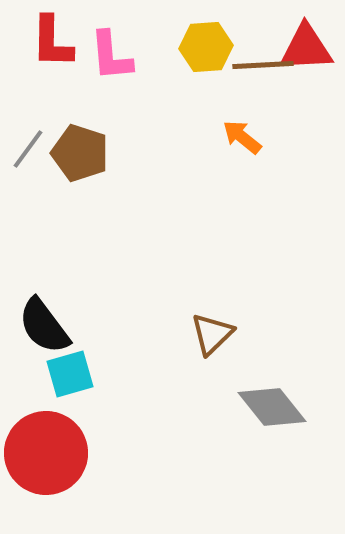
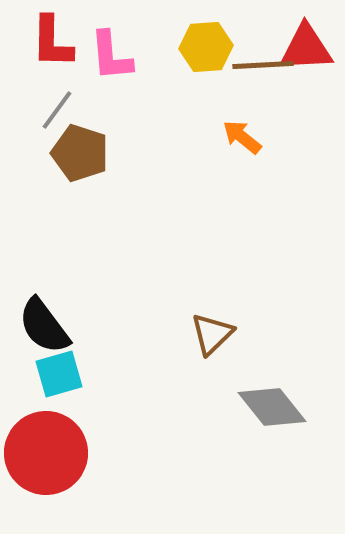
gray line: moved 29 px right, 39 px up
cyan square: moved 11 px left
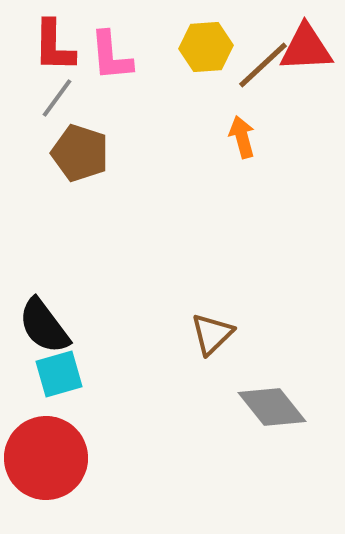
red L-shape: moved 2 px right, 4 px down
brown line: rotated 40 degrees counterclockwise
gray line: moved 12 px up
orange arrow: rotated 36 degrees clockwise
red circle: moved 5 px down
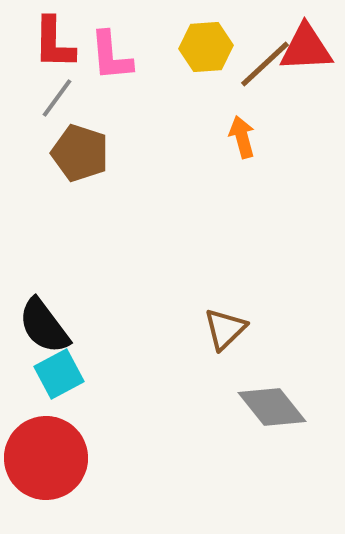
red L-shape: moved 3 px up
brown line: moved 2 px right, 1 px up
brown triangle: moved 13 px right, 5 px up
cyan square: rotated 12 degrees counterclockwise
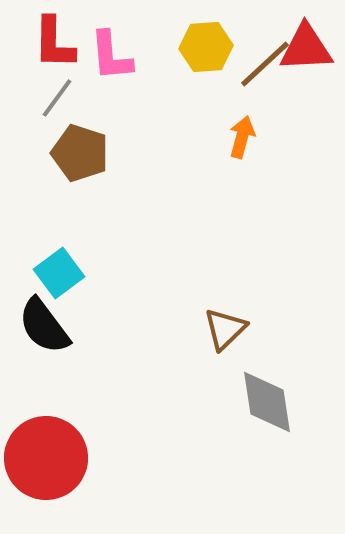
orange arrow: rotated 30 degrees clockwise
cyan square: moved 101 px up; rotated 9 degrees counterclockwise
gray diamond: moved 5 px left, 5 px up; rotated 30 degrees clockwise
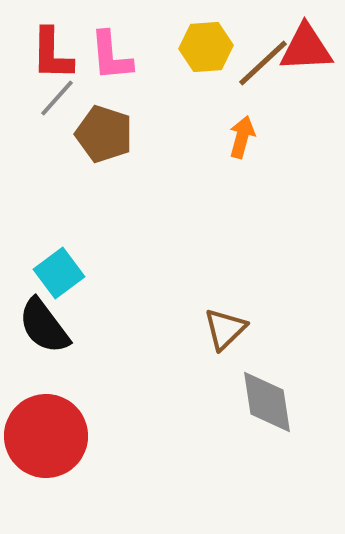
red L-shape: moved 2 px left, 11 px down
brown line: moved 2 px left, 1 px up
gray line: rotated 6 degrees clockwise
brown pentagon: moved 24 px right, 19 px up
red circle: moved 22 px up
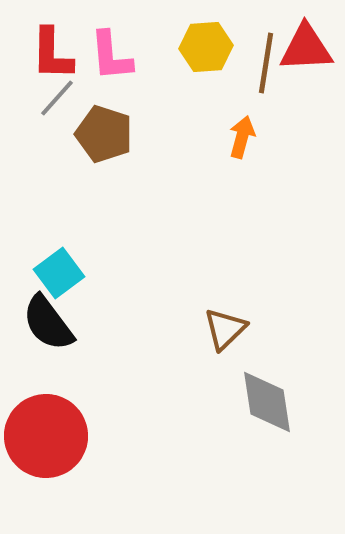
brown line: moved 3 px right; rotated 38 degrees counterclockwise
black semicircle: moved 4 px right, 3 px up
